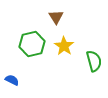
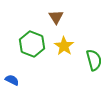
green hexagon: rotated 25 degrees counterclockwise
green semicircle: moved 1 px up
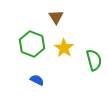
yellow star: moved 2 px down
blue semicircle: moved 25 px right
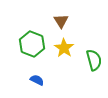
brown triangle: moved 5 px right, 4 px down
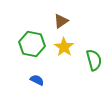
brown triangle: rotated 28 degrees clockwise
green hexagon: rotated 10 degrees counterclockwise
yellow star: moved 1 px up
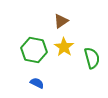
green hexagon: moved 2 px right, 6 px down
green semicircle: moved 2 px left, 2 px up
blue semicircle: moved 3 px down
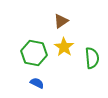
green hexagon: moved 3 px down
green semicircle: rotated 10 degrees clockwise
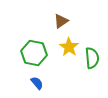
yellow star: moved 5 px right
blue semicircle: rotated 24 degrees clockwise
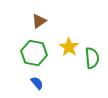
brown triangle: moved 22 px left
